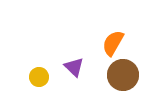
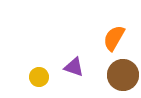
orange semicircle: moved 1 px right, 5 px up
purple triangle: rotated 25 degrees counterclockwise
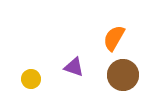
yellow circle: moved 8 px left, 2 px down
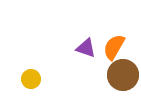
orange semicircle: moved 9 px down
purple triangle: moved 12 px right, 19 px up
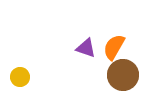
yellow circle: moved 11 px left, 2 px up
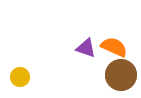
orange semicircle: rotated 84 degrees clockwise
brown circle: moved 2 px left
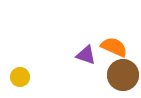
purple triangle: moved 7 px down
brown circle: moved 2 px right
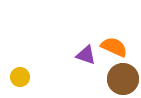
brown circle: moved 4 px down
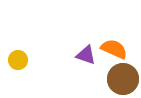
orange semicircle: moved 2 px down
yellow circle: moved 2 px left, 17 px up
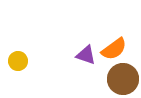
orange semicircle: rotated 120 degrees clockwise
yellow circle: moved 1 px down
